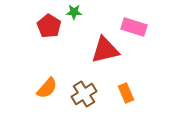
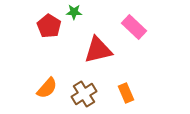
pink rectangle: rotated 25 degrees clockwise
red triangle: moved 7 px left
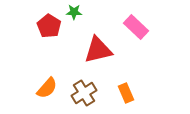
pink rectangle: moved 2 px right
brown cross: moved 1 px up
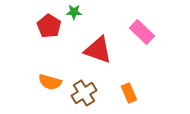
pink rectangle: moved 6 px right, 5 px down
red triangle: rotated 32 degrees clockwise
orange semicircle: moved 3 px right, 6 px up; rotated 65 degrees clockwise
orange rectangle: moved 3 px right
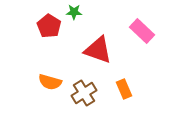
pink rectangle: moved 1 px up
orange rectangle: moved 5 px left, 4 px up
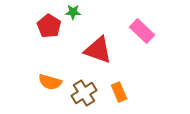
green star: moved 1 px left
orange rectangle: moved 5 px left, 3 px down
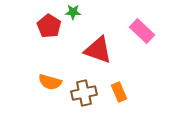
brown cross: rotated 20 degrees clockwise
